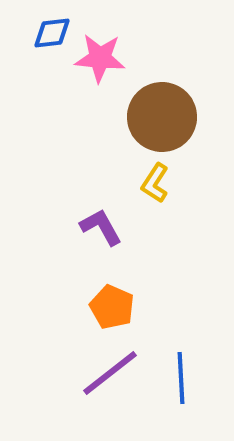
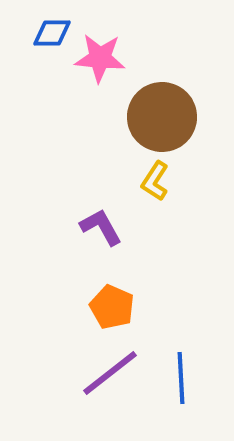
blue diamond: rotated 6 degrees clockwise
yellow L-shape: moved 2 px up
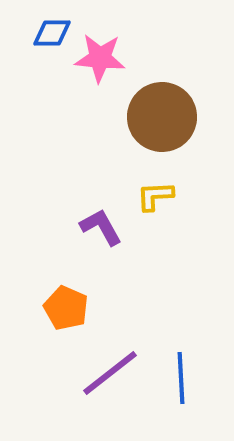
yellow L-shape: moved 15 px down; rotated 54 degrees clockwise
orange pentagon: moved 46 px left, 1 px down
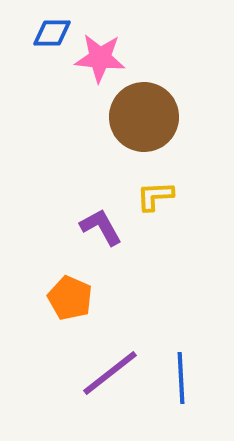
brown circle: moved 18 px left
orange pentagon: moved 4 px right, 10 px up
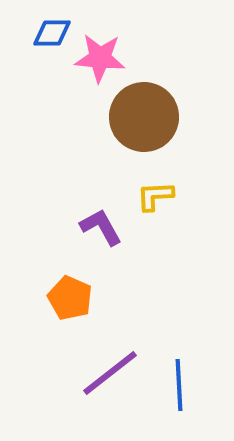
blue line: moved 2 px left, 7 px down
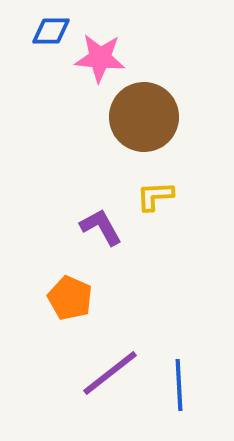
blue diamond: moved 1 px left, 2 px up
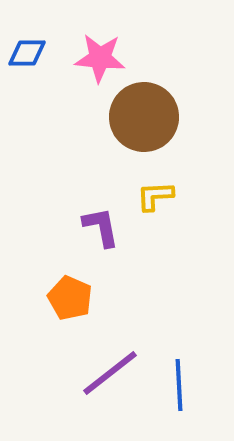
blue diamond: moved 24 px left, 22 px down
purple L-shape: rotated 18 degrees clockwise
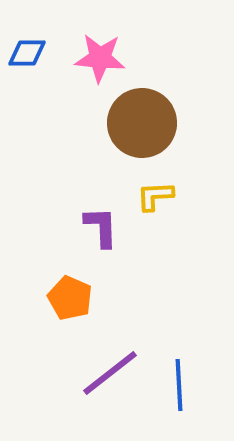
brown circle: moved 2 px left, 6 px down
purple L-shape: rotated 9 degrees clockwise
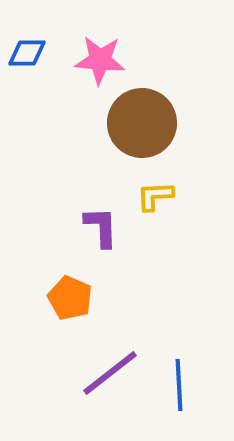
pink star: moved 2 px down
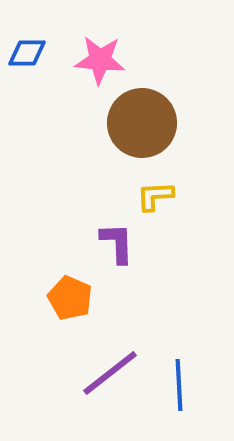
purple L-shape: moved 16 px right, 16 px down
